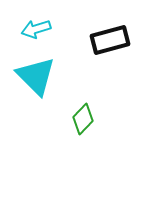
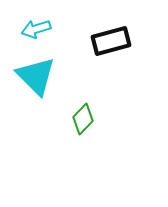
black rectangle: moved 1 px right, 1 px down
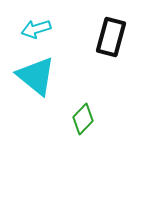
black rectangle: moved 4 px up; rotated 60 degrees counterclockwise
cyan triangle: rotated 6 degrees counterclockwise
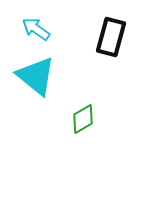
cyan arrow: rotated 52 degrees clockwise
green diamond: rotated 16 degrees clockwise
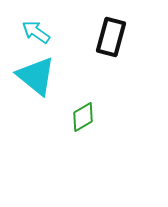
cyan arrow: moved 3 px down
green diamond: moved 2 px up
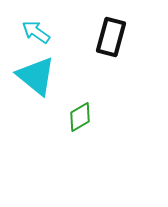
green diamond: moved 3 px left
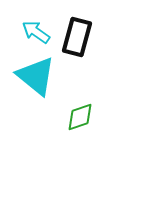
black rectangle: moved 34 px left
green diamond: rotated 12 degrees clockwise
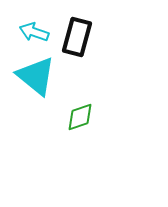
cyan arrow: moved 2 px left; rotated 16 degrees counterclockwise
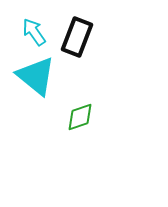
cyan arrow: rotated 36 degrees clockwise
black rectangle: rotated 6 degrees clockwise
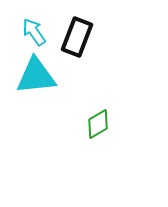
cyan triangle: rotated 45 degrees counterclockwise
green diamond: moved 18 px right, 7 px down; rotated 12 degrees counterclockwise
